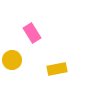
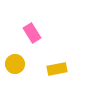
yellow circle: moved 3 px right, 4 px down
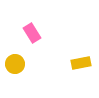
yellow rectangle: moved 24 px right, 6 px up
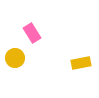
yellow circle: moved 6 px up
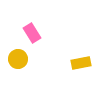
yellow circle: moved 3 px right, 1 px down
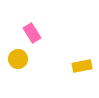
yellow rectangle: moved 1 px right, 3 px down
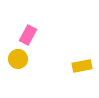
pink rectangle: moved 4 px left, 2 px down; rotated 60 degrees clockwise
